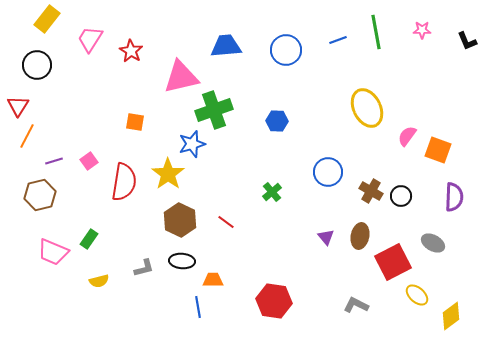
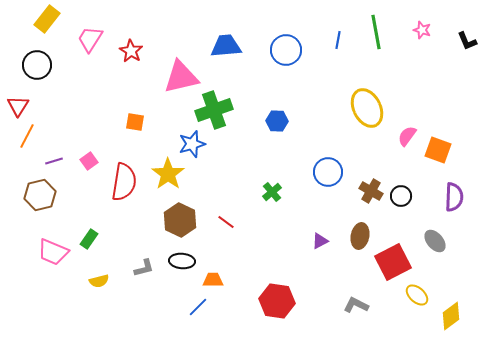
pink star at (422, 30): rotated 18 degrees clockwise
blue line at (338, 40): rotated 60 degrees counterclockwise
purple triangle at (326, 237): moved 6 px left, 4 px down; rotated 42 degrees clockwise
gray ellipse at (433, 243): moved 2 px right, 2 px up; rotated 20 degrees clockwise
red hexagon at (274, 301): moved 3 px right
blue line at (198, 307): rotated 55 degrees clockwise
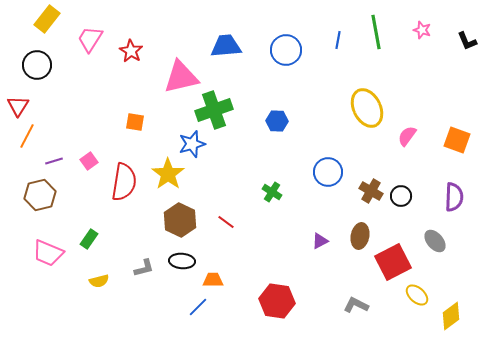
orange square at (438, 150): moved 19 px right, 10 px up
green cross at (272, 192): rotated 18 degrees counterclockwise
pink trapezoid at (53, 252): moved 5 px left, 1 px down
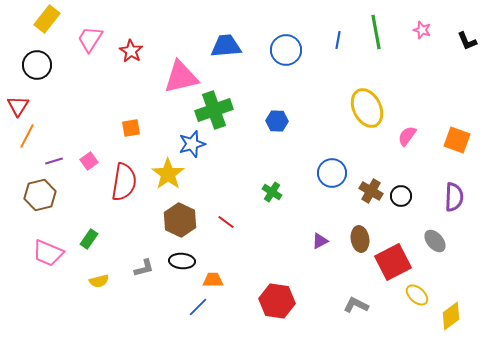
orange square at (135, 122): moved 4 px left, 6 px down; rotated 18 degrees counterclockwise
blue circle at (328, 172): moved 4 px right, 1 px down
brown ellipse at (360, 236): moved 3 px down; rotated 20 degrees counterclockwise
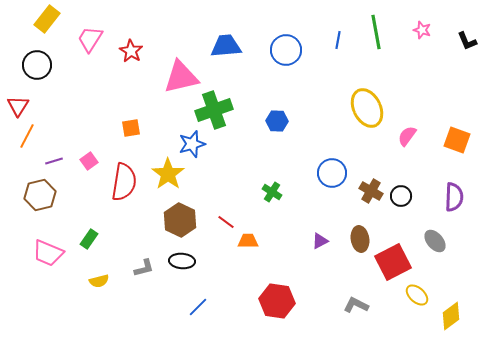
orange trapezoid at (213, 280): moved 35 px right, 39 px up
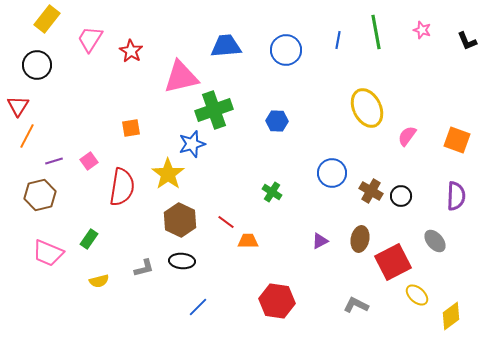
red semicircle at (124, 182): moved 2 px left, 5 px down
purple semicircle at (454, 197): moved 2 px right, 1 px up
brown ellipse at (360, 239): rotated 20 degrees clockwise
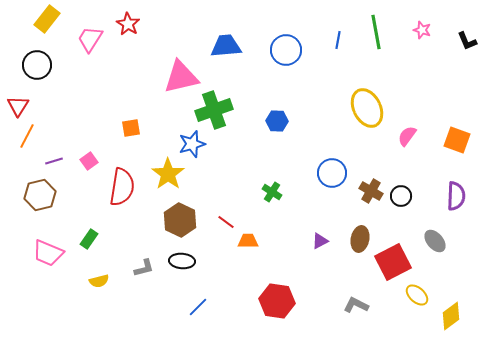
red star at (131, 51): moved 3 px left, 27 px up
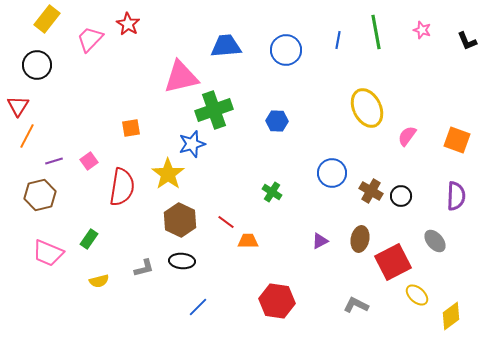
pink trapezoid at (90, 39): rotated 12 degrees clockwise
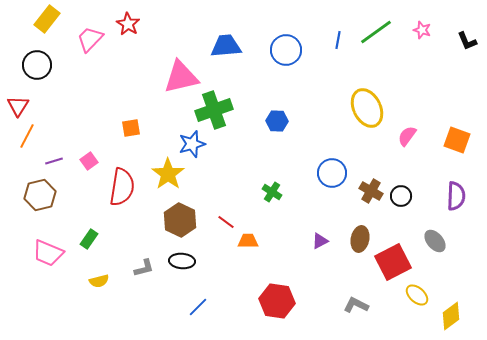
green line at (376, 32): rotated 64 degrees clockwise
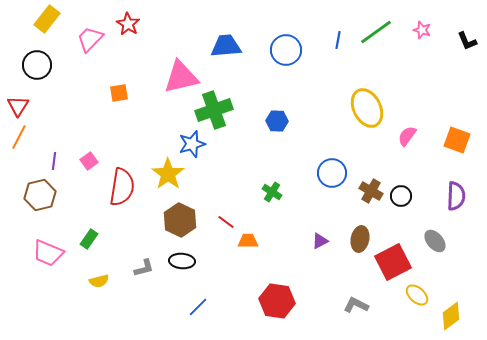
orange square at (131, 128): moved 12 px left, 35 px up
orange line at (27, 136): moved 8 px left, 1 px down
purple line at (54, 161): rotated 66 degrees counterclockwise
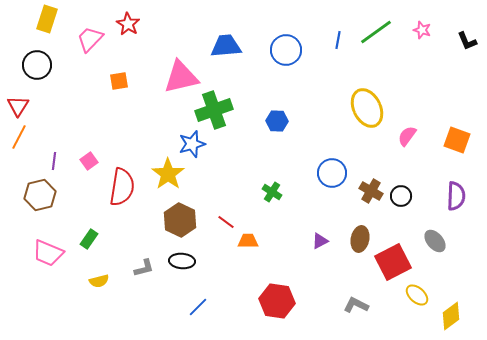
yellow rectangle at (47, 19): rotated 20 degrees counterclockwise
orange square at (119, 93): moved 12 px up
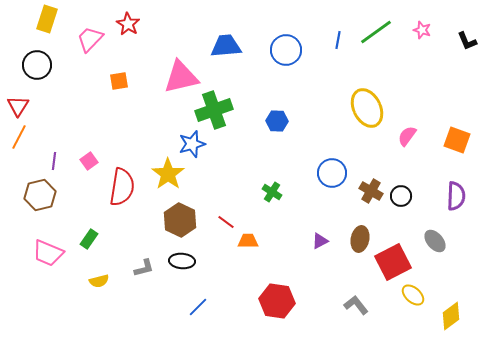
yellow ellipse at (417, 295): moved 4 px left
gray L-shape at (356, 305): rotated 25 degrees clockwise
